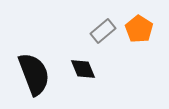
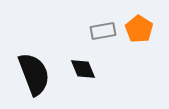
gray rectangle: rotated 30 degrees clockwise
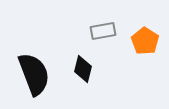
orange pentagon: moved 6 px right, 12 px down
black diamond: rotated 36 degrees clockwise
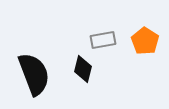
gray rectangle: moved 9 px down
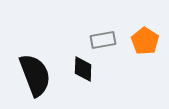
black diamond: rotated 12 degrees counterclockwise
black semicircle: moved 1 px right, 1 px down
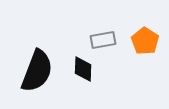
black semicircle: moved 2 px right, 4 px up; rotated 42 degrees clockwise
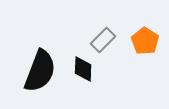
gray rectangle: rotated 35 degrees counterclockwise
black semicircle: moved 3 px right
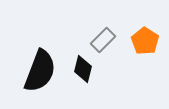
black diamond: rotated 12 degrees clockwise
